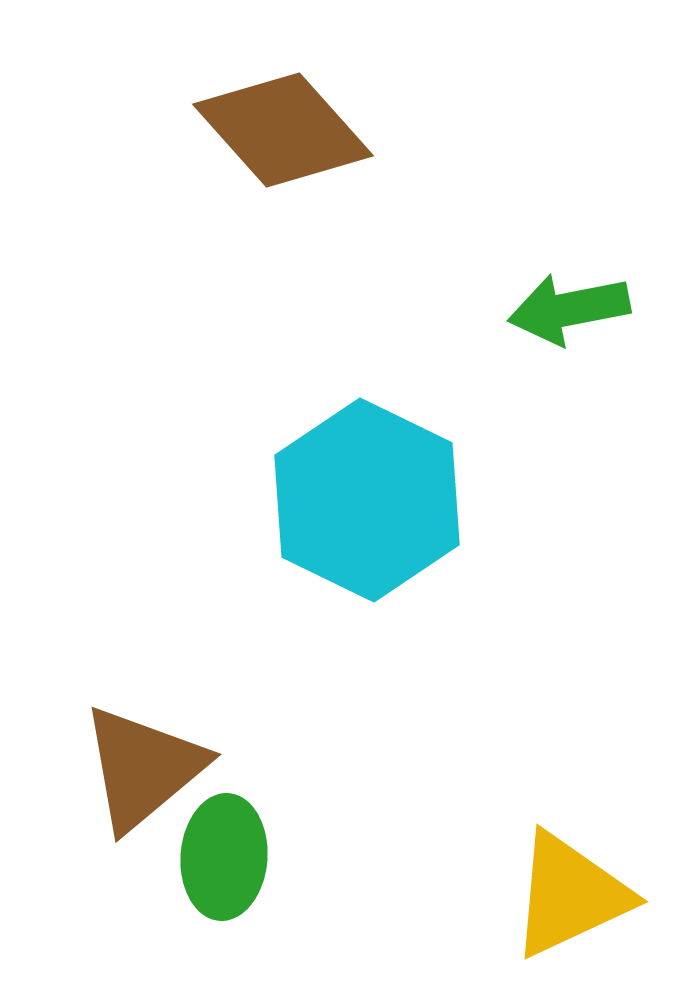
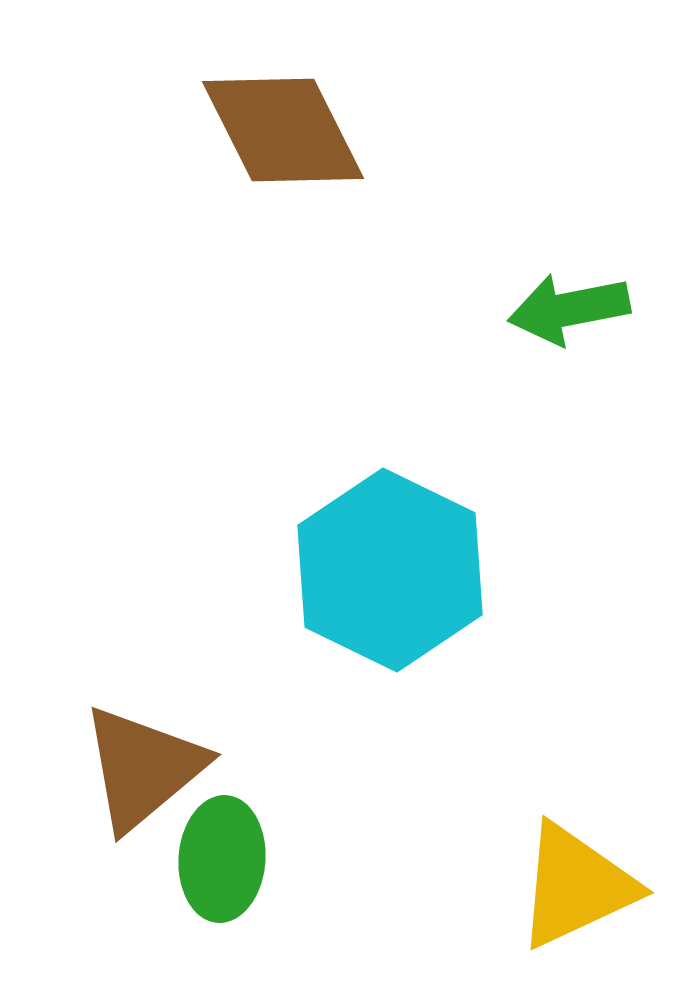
brown diamond: rotated 15 degrees clockwise
cyan hexagon: moved 23 px right, 70 px down
green ellipse: moved 2 px left, 2 px down
yellow triangle: moved 6 px right, 9 px up
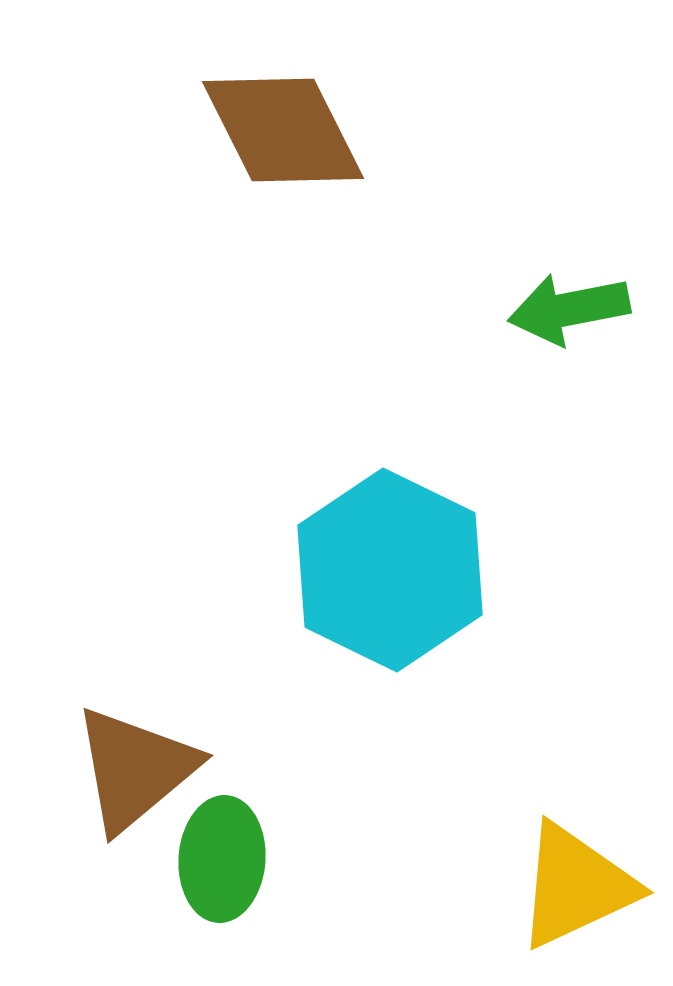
brown triangle: moved 8 px left, 1 px down
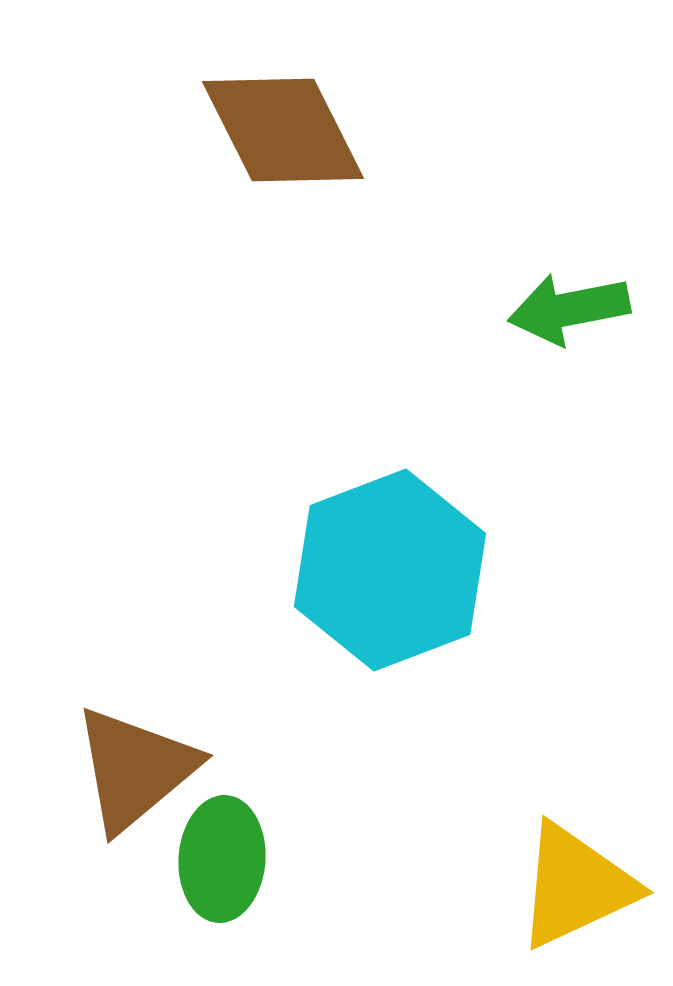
cyan hexagon: rotated 13 degrees clockwise
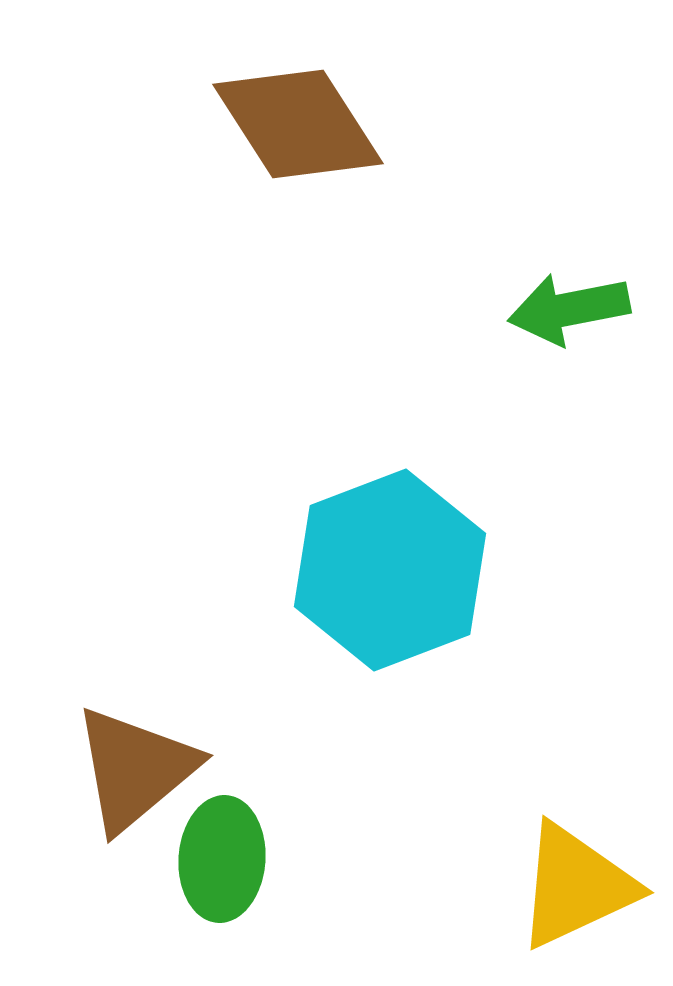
brown diamond: moved 15 px right, 6 px up; rotated 6 degrees counterclockwise
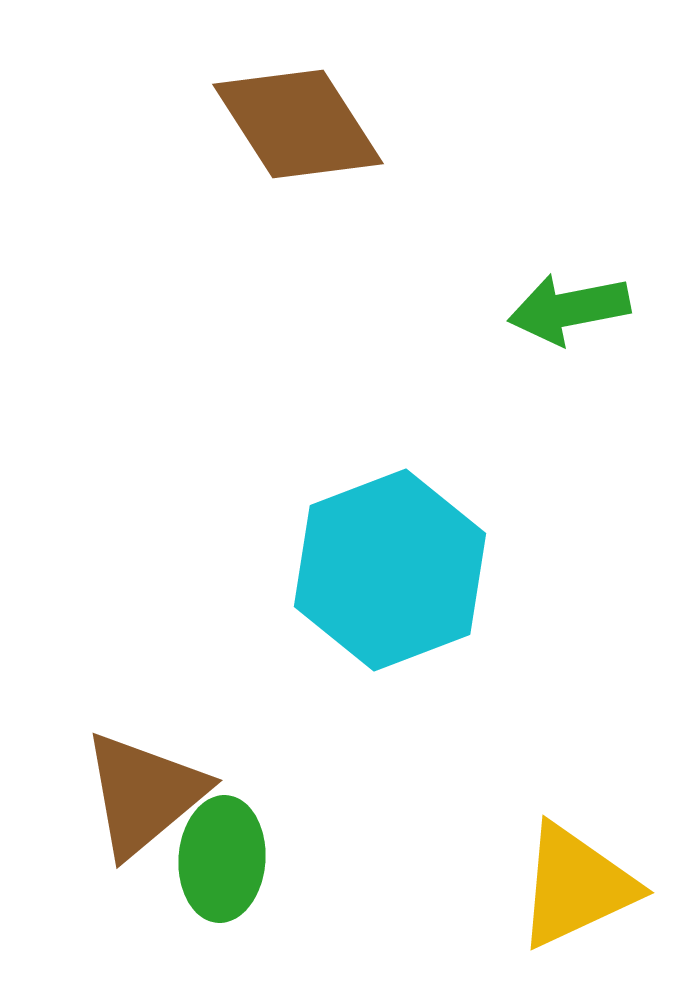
brown triangle: moved 9 px right, 25 px down
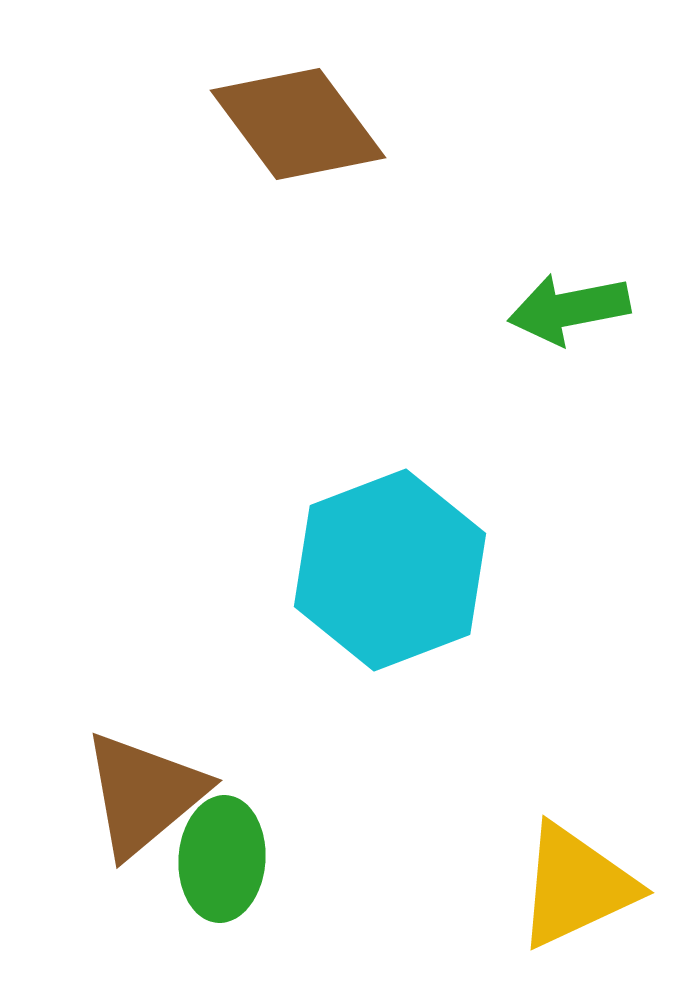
brown diamond: rotated 4 degrees counterclockwise
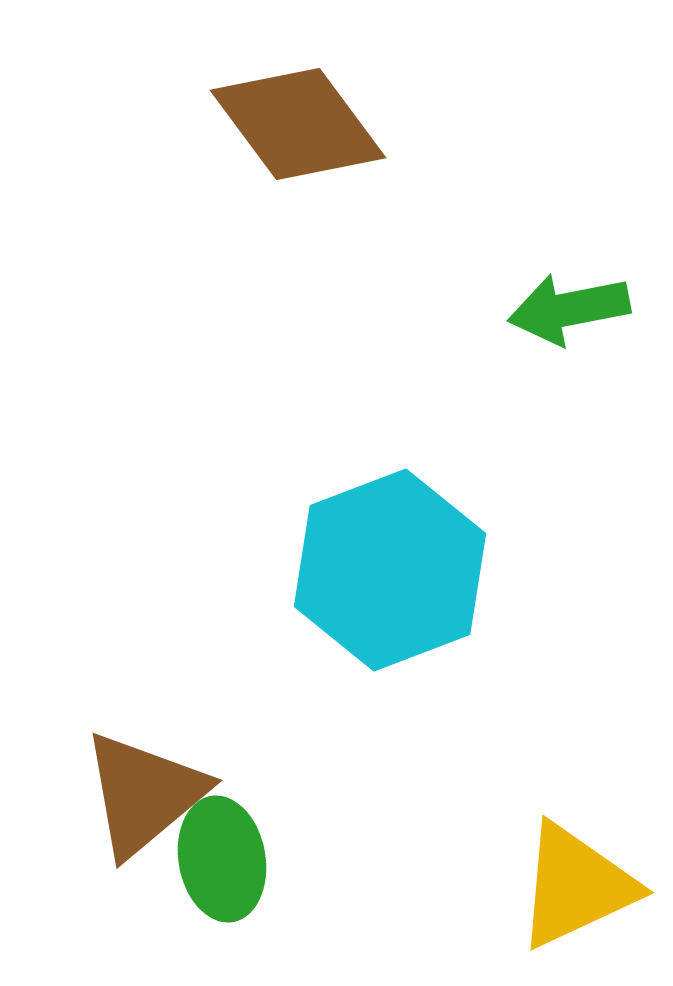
green ellipse: rotated 14 degrees counterclockwise
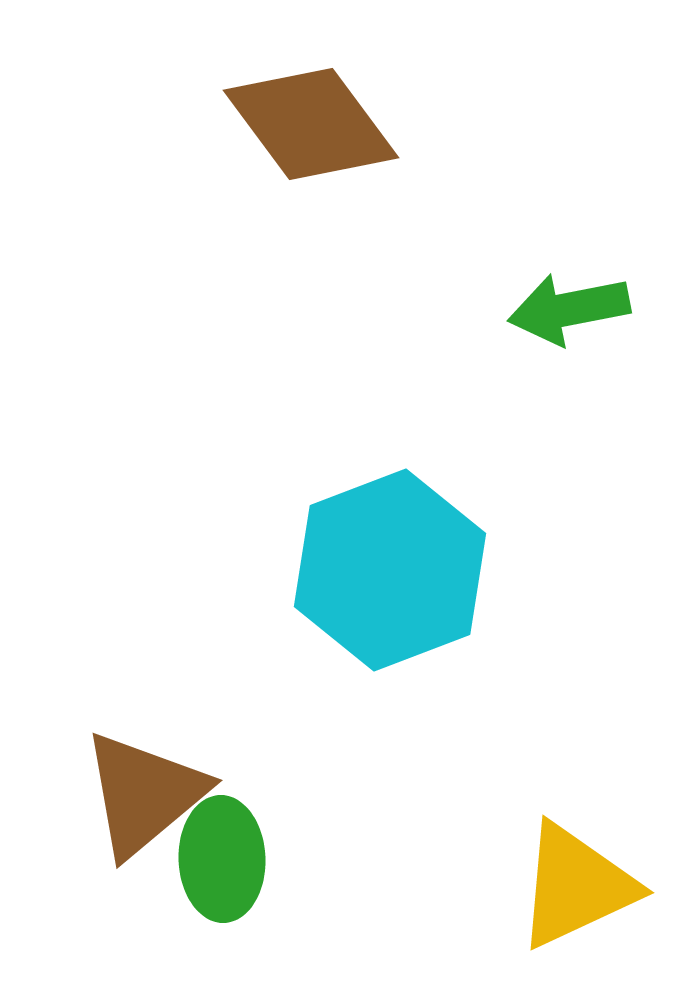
brown diamond: moved 13 px right
green ellipse: rotated 8 degrees clockwise
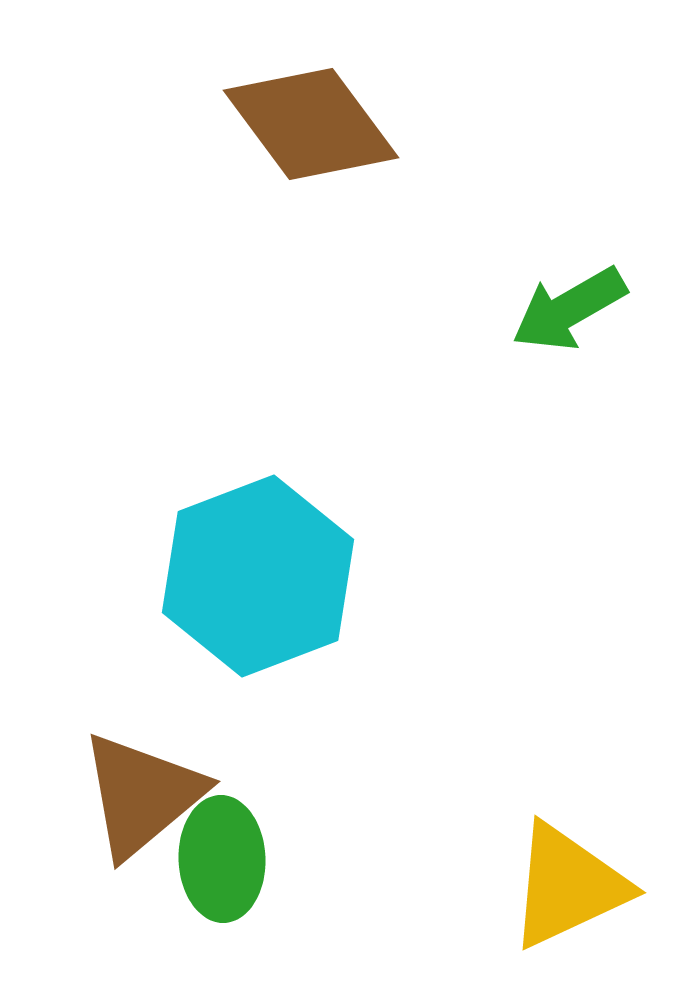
green arrow: rotated 19 degrees counterclockwise
cyan hexagon: moved 132 px left, 6 px down
brown triangle: moved 2 px left, 1 px down
yellow triangle: moved 8 px left
